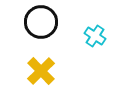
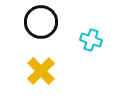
cyan cross: moved 4 px left, 4 px down; rotated 15 degrees counterclockwise
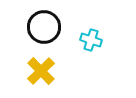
black circle: moved 3 px right, 5 px down
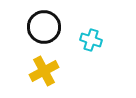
yellow cross: moved 3 px right; rotated 16 degrees clockwise
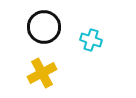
yellow cross: moved 2 px left, 2 px down
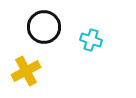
yellow cross: moved 16 px left, 2 px up
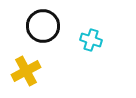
black circle: moved 1 px left, 1 px up
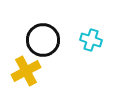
black circle: moved 14 px down
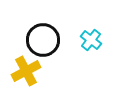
cyan cross: rotated 20 degrees clockwise
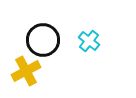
cyan cross: moved 2 px left, 1 px down
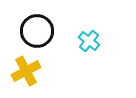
black circle: moved 6 px left, 9 px up
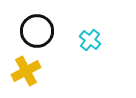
cyan cross: moved 1 px right, 1 px up
